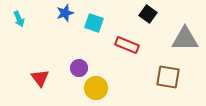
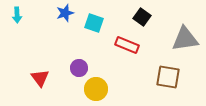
black square: moved 6 px left, 3 px down
cyan arrow: moved 2 px left, 4 px up; rotated 21 degrees clockwise
gray triangle: rotated 8 degrees counterclockwise
yellow circle: moved 1 px down
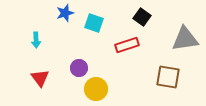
cyan arrow: moved 19 px right, 25 px down
red rectangle: rotated 40 degrees counterclockwise
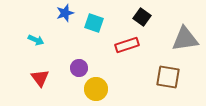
cyan arrow: rotated 63 degrees counterclockwise
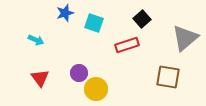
black square: moved 2 px down; rotated 12 degrees clockwise
gray triangle: moved 1 px up; rotated 32 degrees counterclockwise
purple circle: moved 5 px down
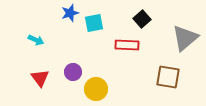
blue star: moved 5 px right
cyan square: rotated 30 degrees counterclockwise
red rectangle: rotated 20 degrees clockwise
purple circle: moved 6 px left, 1 px up
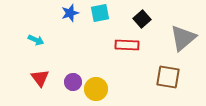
cyan square: moved 6 px right, 10 px up
gray triangle: moved 2 px left
purple circle: moved 10 px down
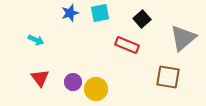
red rectangle: rotated 20 degrees clockwise
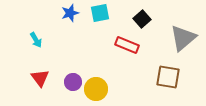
cyan arrow: rotated 35 degrees clockwise
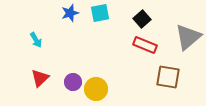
gray triangle: moved 5 px right, 1 px up
red rectangle: moved 18 px right
red triangle: rotated 24 degrees clockwise
